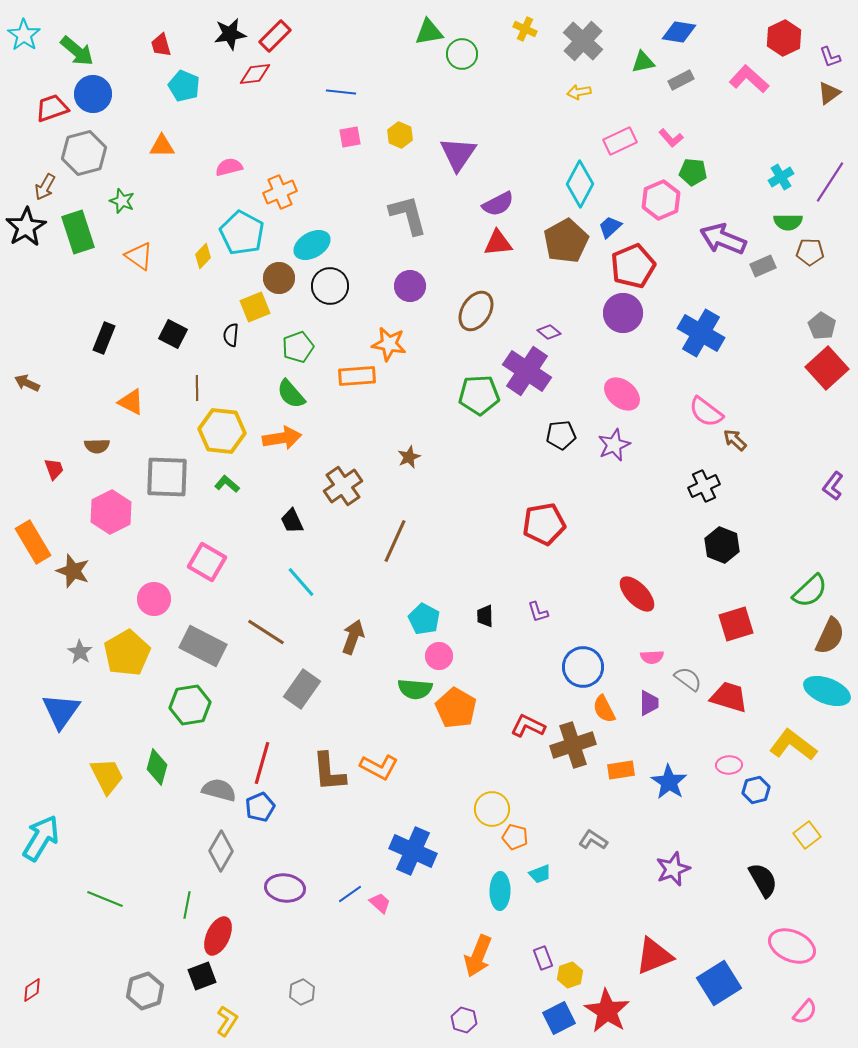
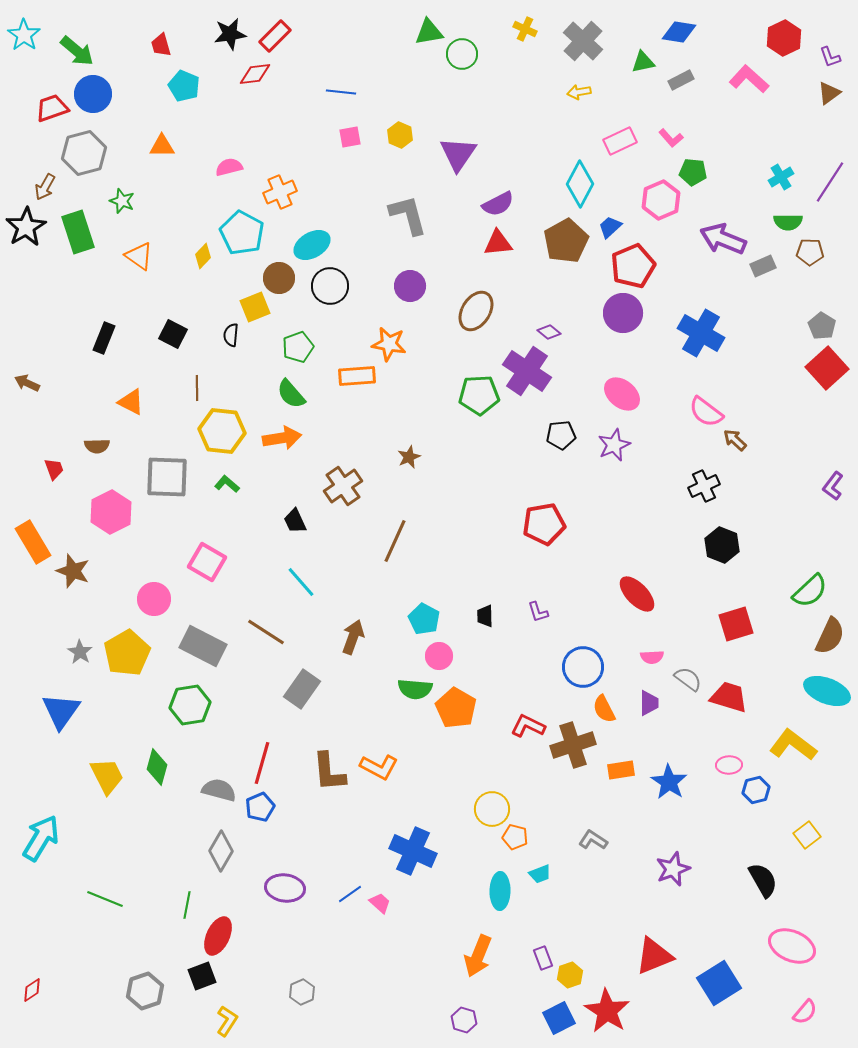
black trapezoid at (292, 521): moved 3 px right
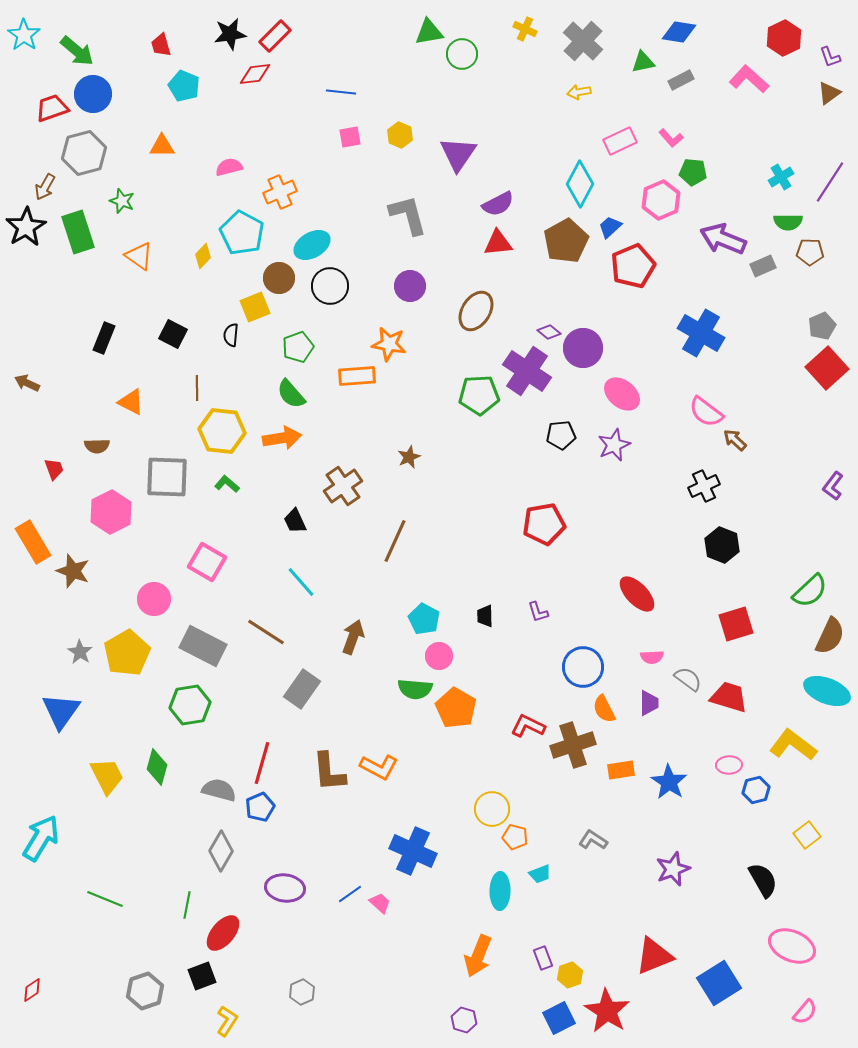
purple circle at (623, 313): moved 40 px left, 35 px down
gray pentagon at (822, 326): rotated 16 degrees clockwise
red ellipse at (218, 936): moved 5 px right, 3 px up; rotated 15 degrees clockwise
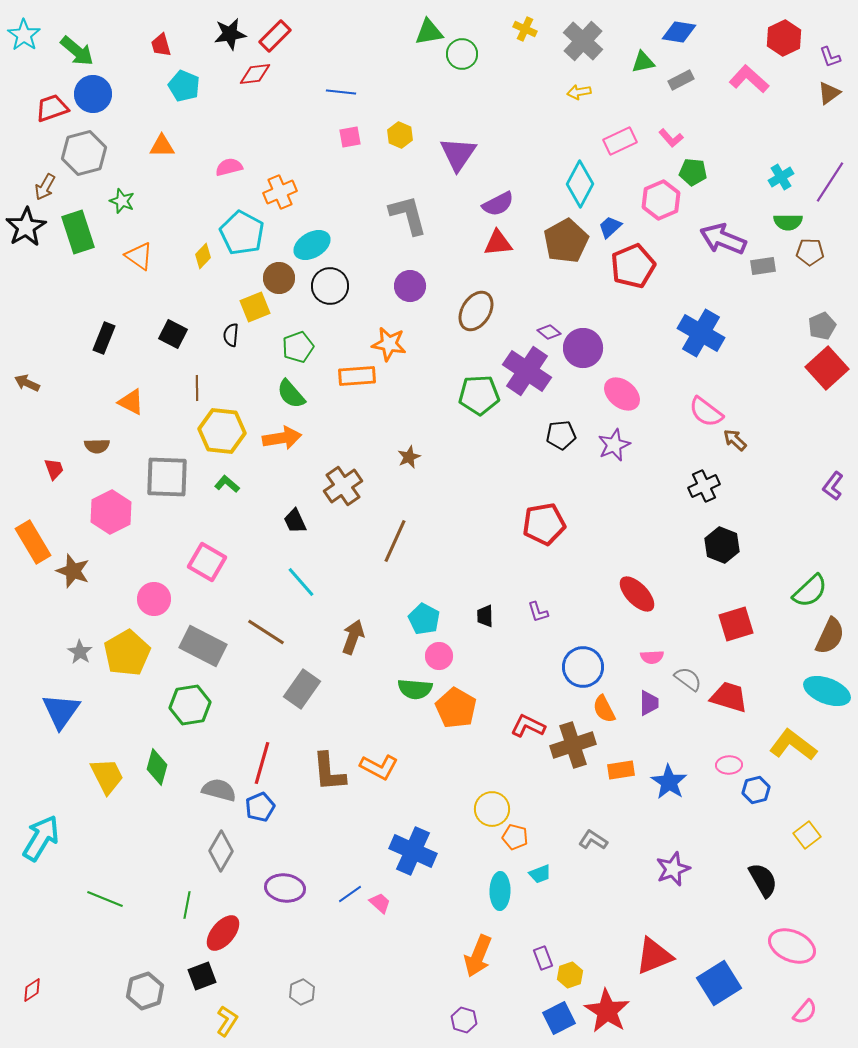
gray rectangle at (763, 266): rotated 15 degrees clockwise
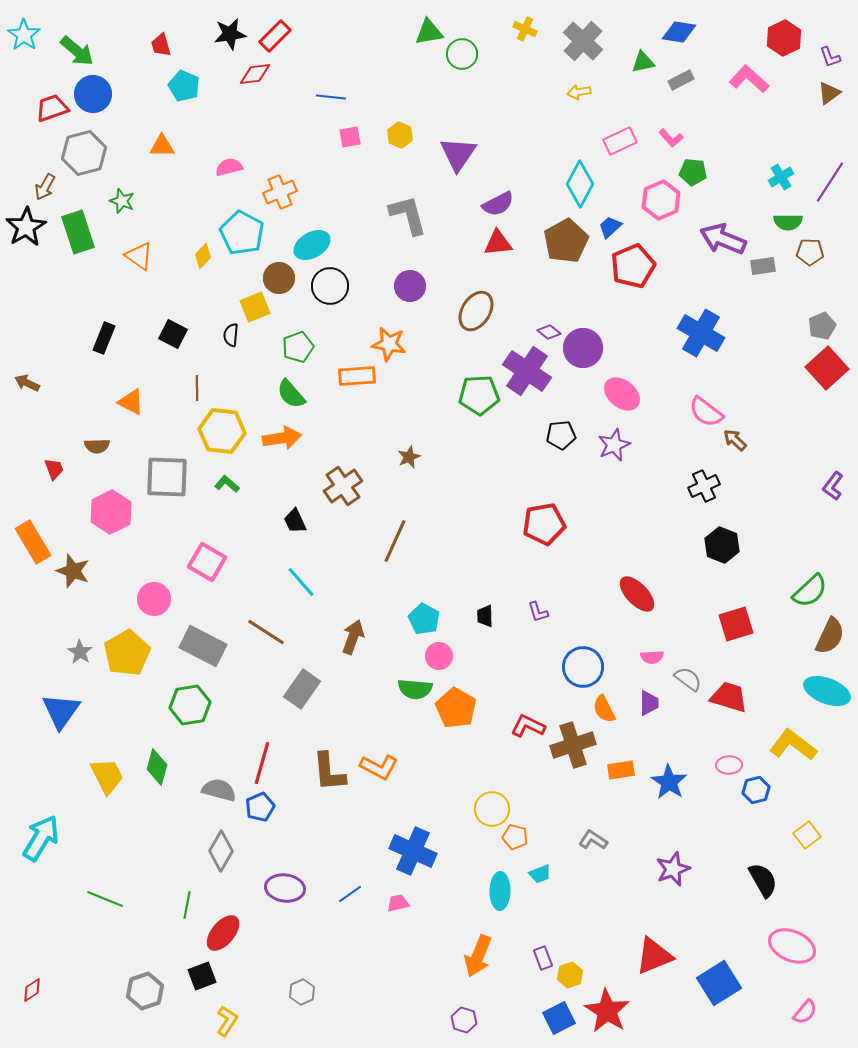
blue line at (341, 92): moved 10 px left, 5 px down
pink trapezoid at (380, 903): moved 18 px right; rotated 55 degrees counterclockwise
